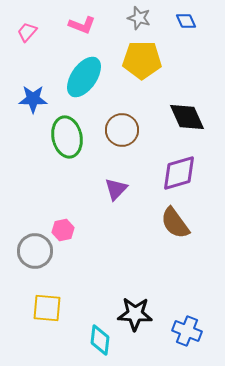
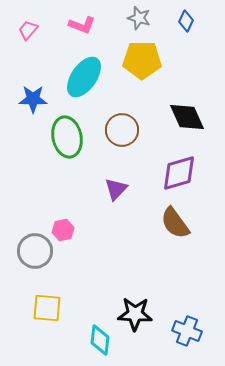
blue diamond: rotated 50 degrees clockwise
pink trapezoid: moved 1 px right, 2 px up
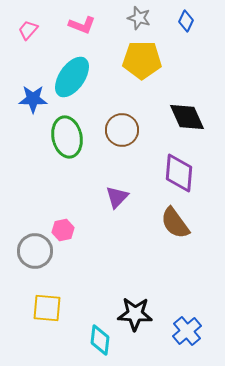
cyan ellipse: moved 12 px left
purple diamond: rotated 69 degrees counterclockwise
purple triangle: moved 1 px right, 8 px down
blue cross: rotated 28 degrees clockwise
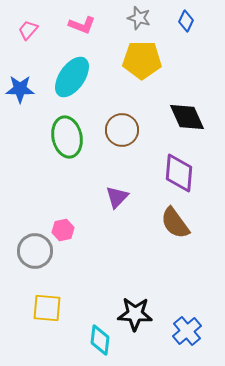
blue star: moved 13 px left, 10 px up
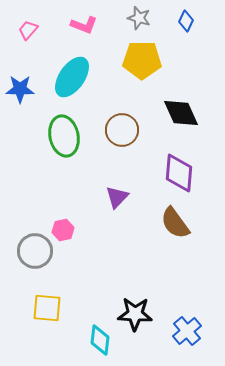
pink L-shape: moved 2 px right
black diamond: moved 6 px left, 4 px up
green ellipse: moved 3 px left, 1 px up
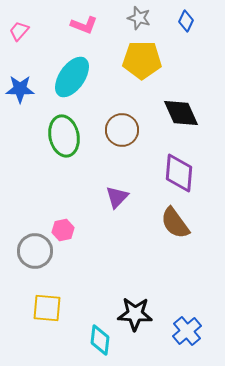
pink trapezoid: moved 9 px left, 1 px down
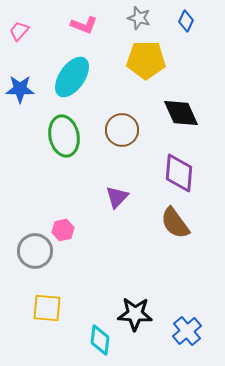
yellow pentagon: moved 4 px right
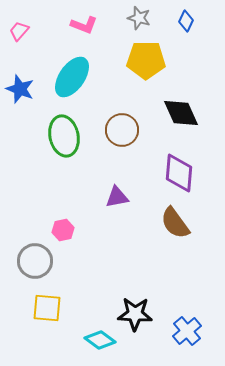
blue star: rotated 20 degrees clockwise
purple triangle: rotated 35 degrees clockwise
gray circle: moved 10 px down
cyan diamond: rotated 60 degrees counterclockwise
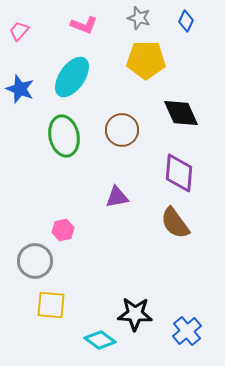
yellow square: moved 4 px right, 3 px up
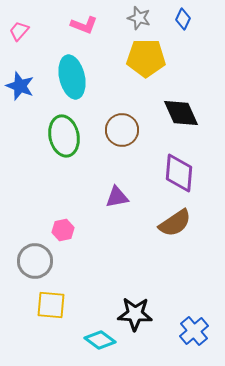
blue diamond: moved 3 px left, 2 px up
yellow pentagon: moved 2 px up
cyan ellipse: rotated 48 degrees counterclockwise
blue star: moved 3 px up
brown semicircle: rotated 88 degrees counterclockwise
blue cross: moved 7 px right
